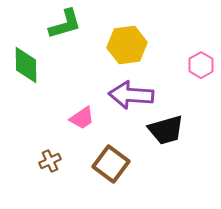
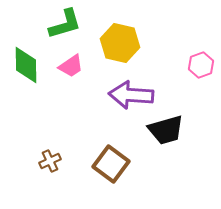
yellow hexagon: moved 7 px left, 2 px up; rotated 21 degrees clockwise
pink hexagon: rotated 10 degrees clockwise
pink trapezoid: moved 11 px left, 52 px up
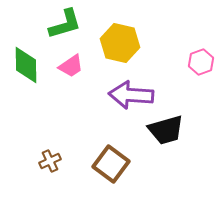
pink hexagon: moved 3 px up
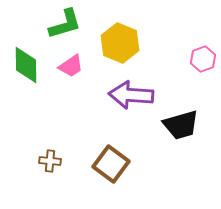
yellow hexagon: rotated 9 degrees clockwise
pink hexagon: moved 2 px right, 3 px up
black trapezoid: moved 15 px right, 5 px up
brown cross: rotated 30 degrees clockwise
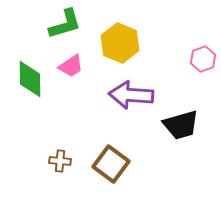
green diamond: moved 4 px right, 14 px down
brown cross: moved 10 px right
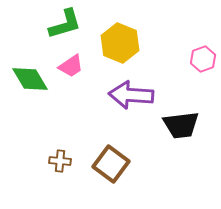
green diamond: rotated 30 degrees counterclockwise
black trapezoid: rotated 9 degrees clockwise
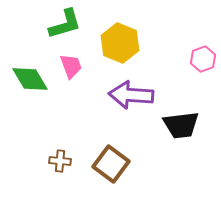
pink trapezoid: rotated 76 degrees counterclockwise
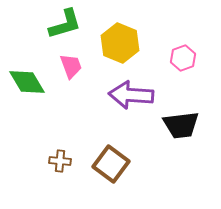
pink hexagon: moved 20 px left, 1 px up
green diamond: moved 3 px left, 3 px down
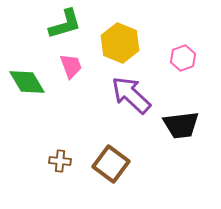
purple arrow: rotated 39 degrees clockwise
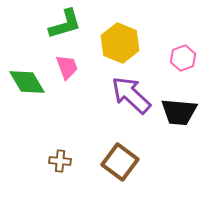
pink trapezoid: moved 4 px left, 1 px down
black trapezoid: moved 2 px left, 13 px up; rotated 12 degrees clockwise
brown square: moved 9 px right, 2 px up
